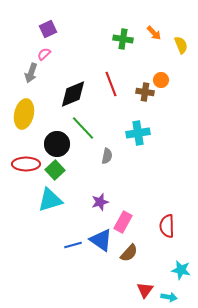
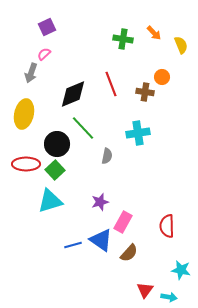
purple square: moved 1 px left, 2 px up
orange circle: moved 1 px right, 3 px up
cyan triangle: moved 1 px down
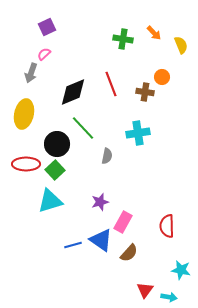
black diamond: moved 2 px up
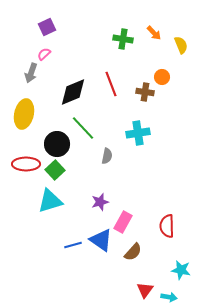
brown semicircle: moved 4 px right, 1 px up
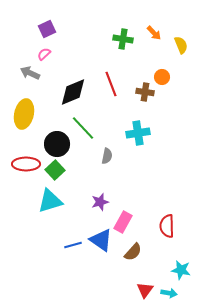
purple square: moved 2 px down
gray arrow: moved 1 px left; rotated 96 degrees clockwise
cyan arrow: moved 4 px up
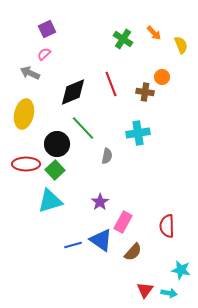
green cross: rotated 24 degrees clockwise
purple star: rotated 18 degrees counterclockwise
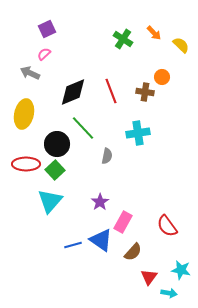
yellow semicircle: rotated 24 degrees counterclockwise
red line: moved 7 px down
cyan triangle: rotated 32 degrees counterclockwise
red semicircle: rotated 35 degrees counterclockwise
red triangle: moved 4 px right, 13 px up
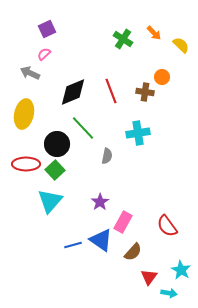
cyan star: rotated 18 degrees clockwise
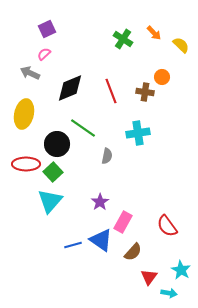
black diamond: moved 3 px left, 4 px up
green line: rotated 12 degrees counterclockwise
green square: moved 2 px left, 2 px down
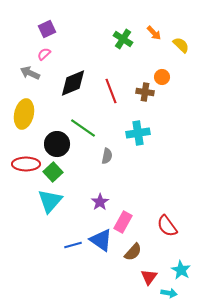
black diamond: moved 3 px right, 5 px up
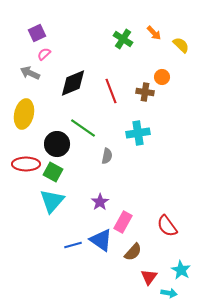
purple square: moved 10 px left, 4 px down
green square: rotated 18 degrees counterclockwise
cyan triangle: moved 2 px right
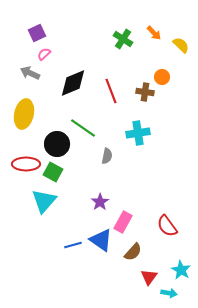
cyan triangle: moved 8 px left
